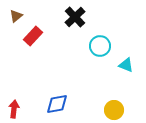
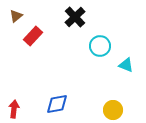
yellow circle: moved 1 px left
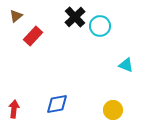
cyan circle: moved 20 px up
